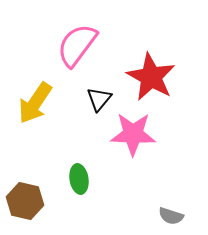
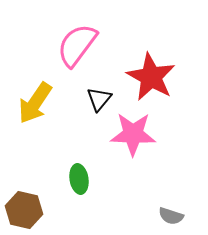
brown hexagon: moved 1 px left, 9 px down
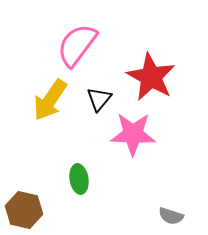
yellow arrow: moved 15 px right, 3 px up
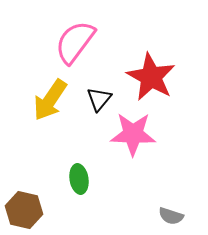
pink semicircle: moved 2 px left, 3 px up
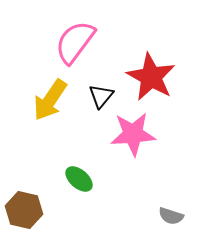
black triangle: moved 2 px right, 3 px up
pink star: rotated 6 degrees counterclockwise
green ellipse: rotated 40 degrees counterclockwise
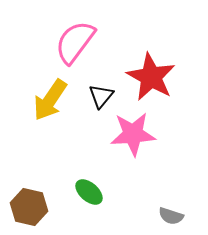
green ellipse: moved 10 px right, 13 px down
brown hexagon: moved 5 px right, 3 px up
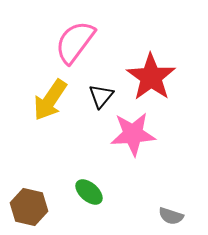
red star: rotated 6 degrees clockwise
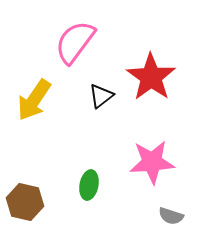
black triangle: rotated 12 degrees clockwise
yellow arrow: moved 16 px left
pink star: moved 19 px right, 28 px down
green ellipse: moved 7 px up; rotated 60 degrees clockwise
brown hexagon: moved 4 px left, 5 px up
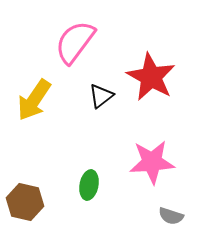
red star: rotated 6 degrees counterclockwise
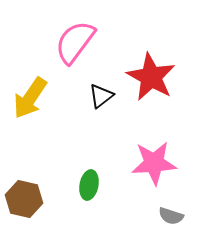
yellow arrow: moved 4 px left, 2 px up
pink star: moved 2 px right, 1 px down
brown hexagon: moved 1 px left, 3 px up
